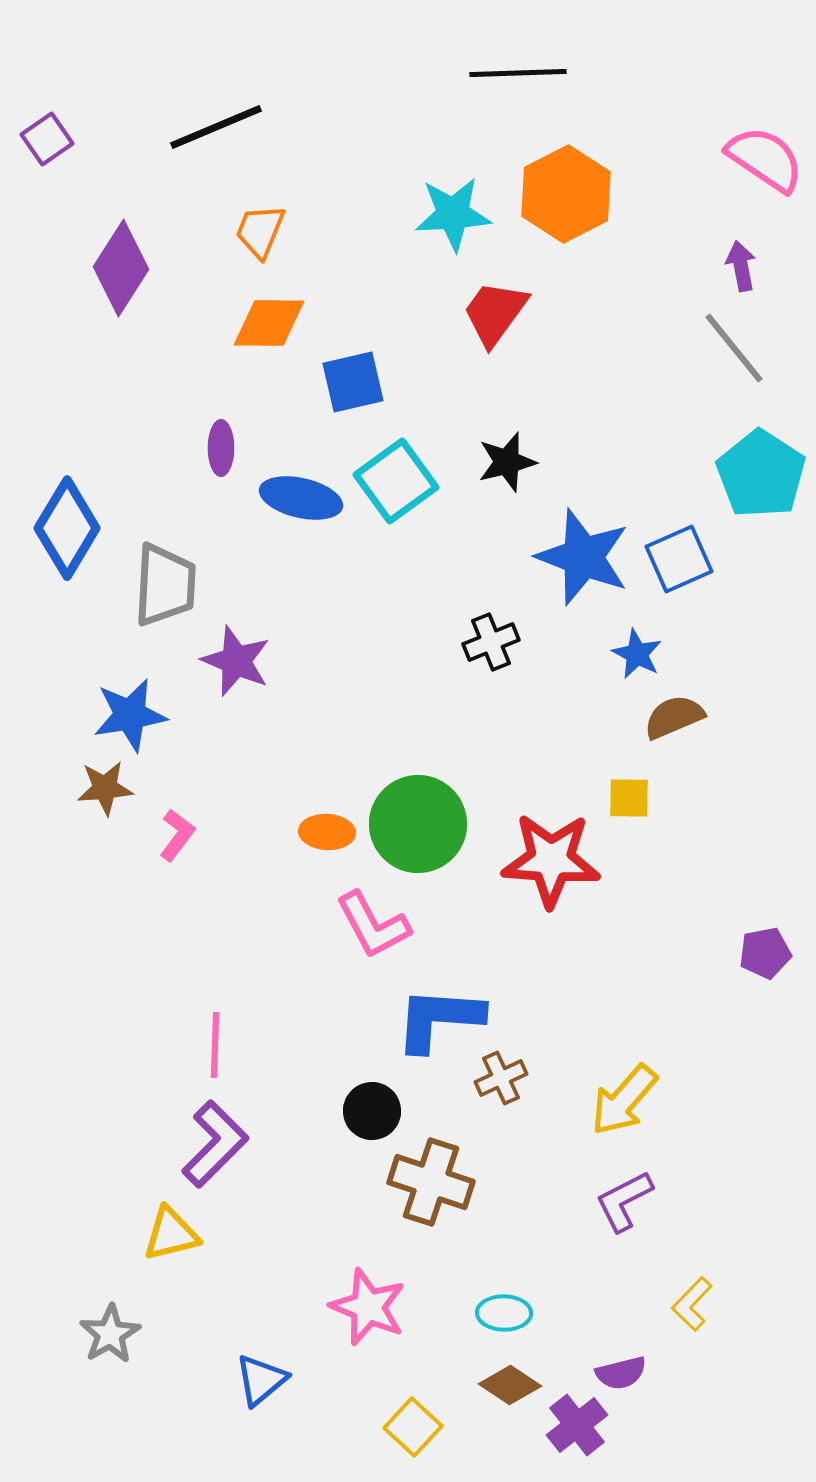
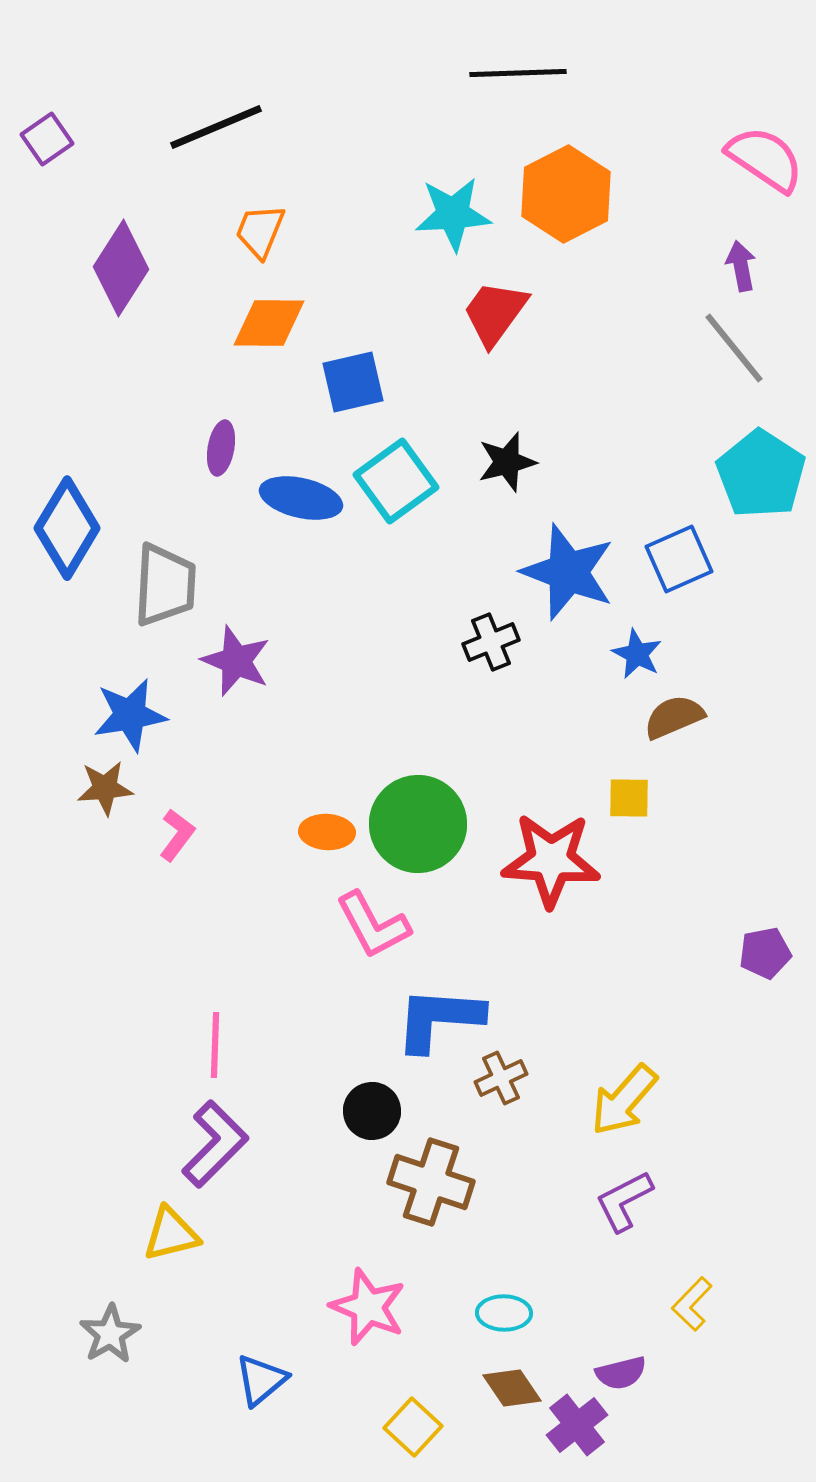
purple ellipse at (221, 448): rotated 10 degrees clockwise
blue star at (583, 557): moved 15 px left, 15 px down
brown diamond at (510, 1385): moved 2 px right, 3 px down; rotated 22 degrees clockwise
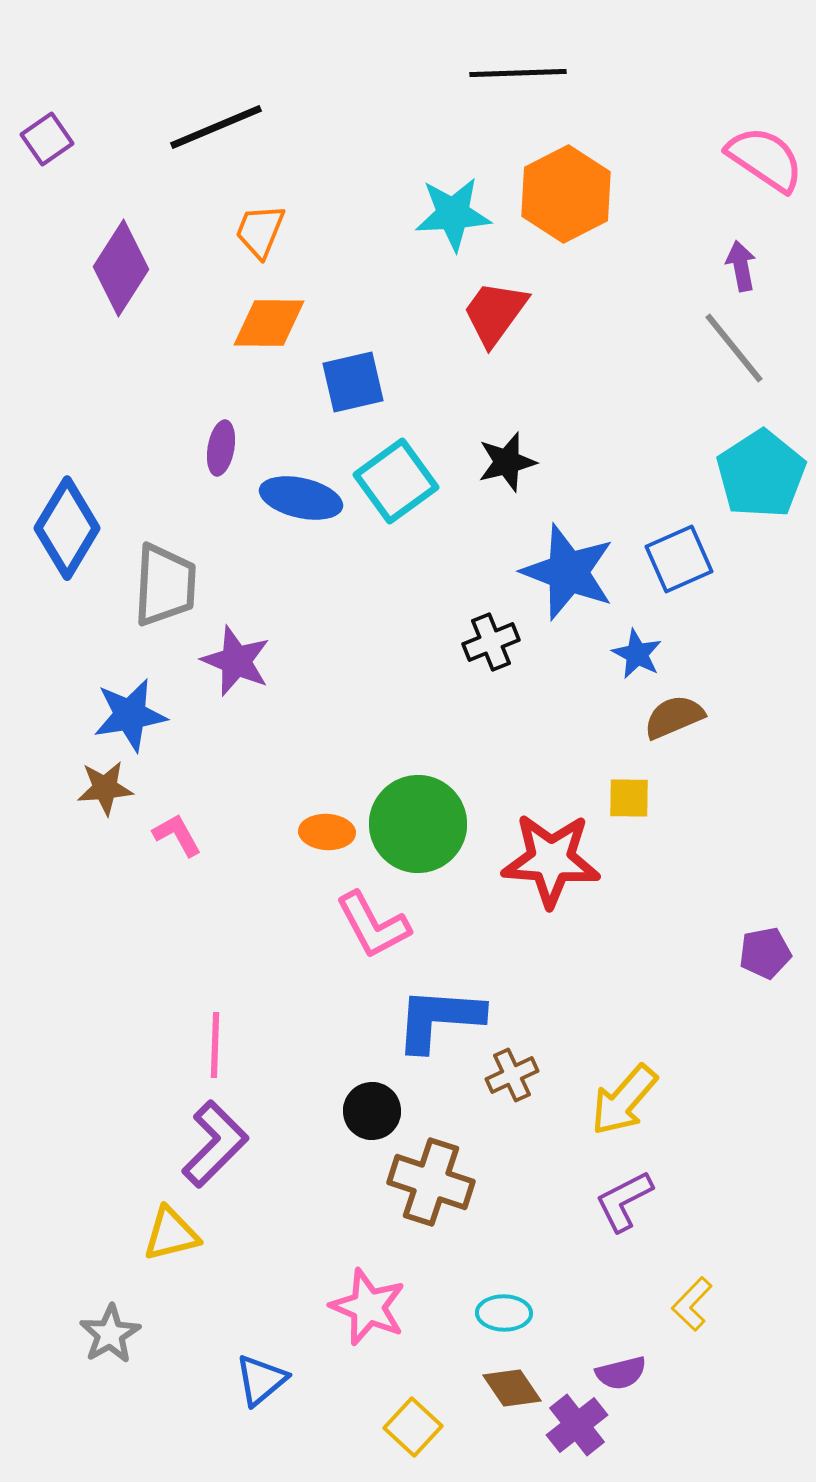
cyan pentagon at (761, 474): rotated 6 degrees clockwise
pink L-shape at (177, 835): rotated 66 degrees counterclockwise
brown cross at (501, 1078): moved 11 px right, 3 px up
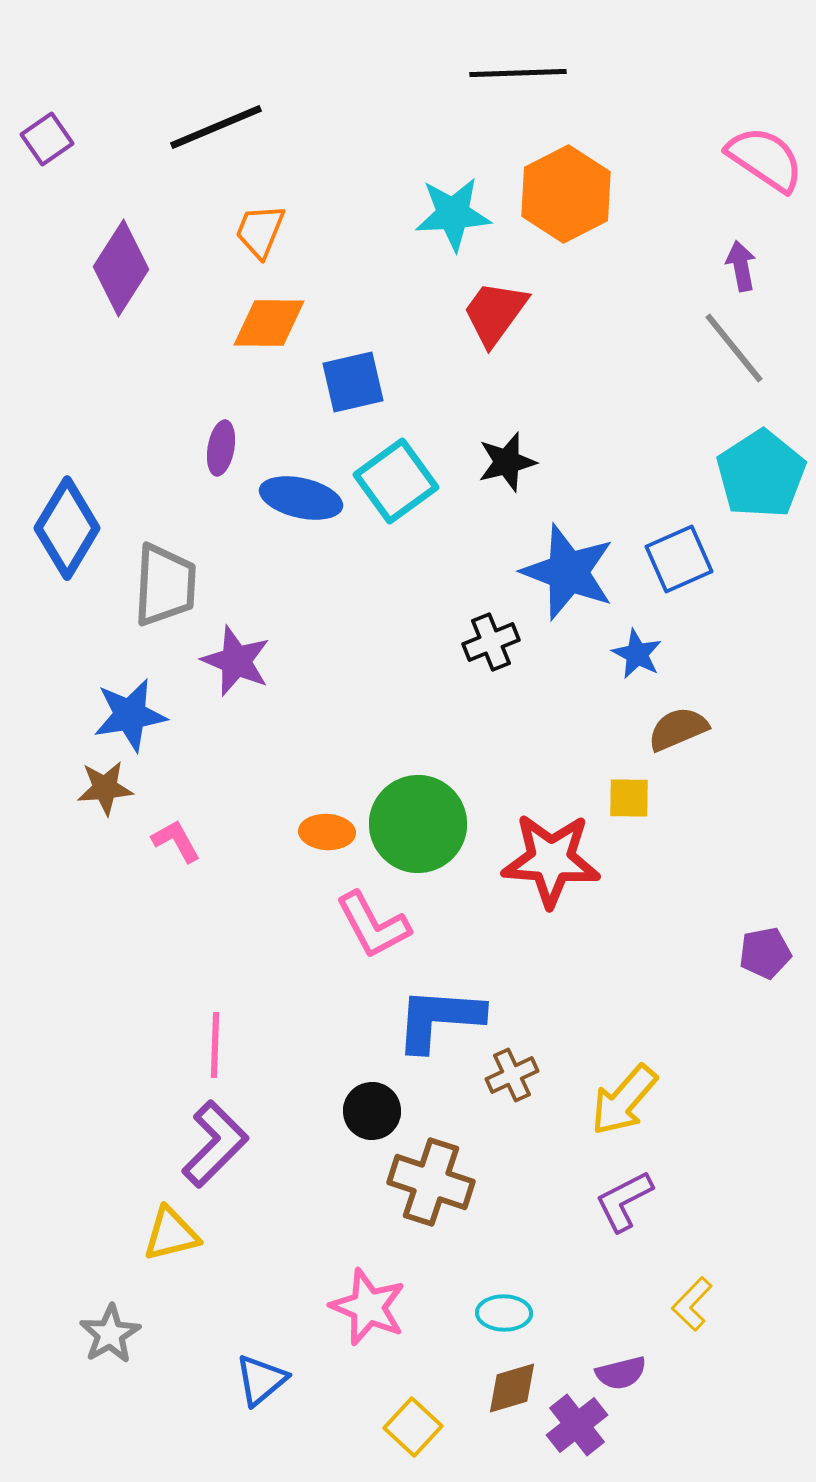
brown semicircle at (674, 717): moved 4 px right, 12 px down
pink L-shape at (177, 835): moved 1 px left, 6 px down
brown diamond at (512, 1388): rotated 72 degrees counterclockwise
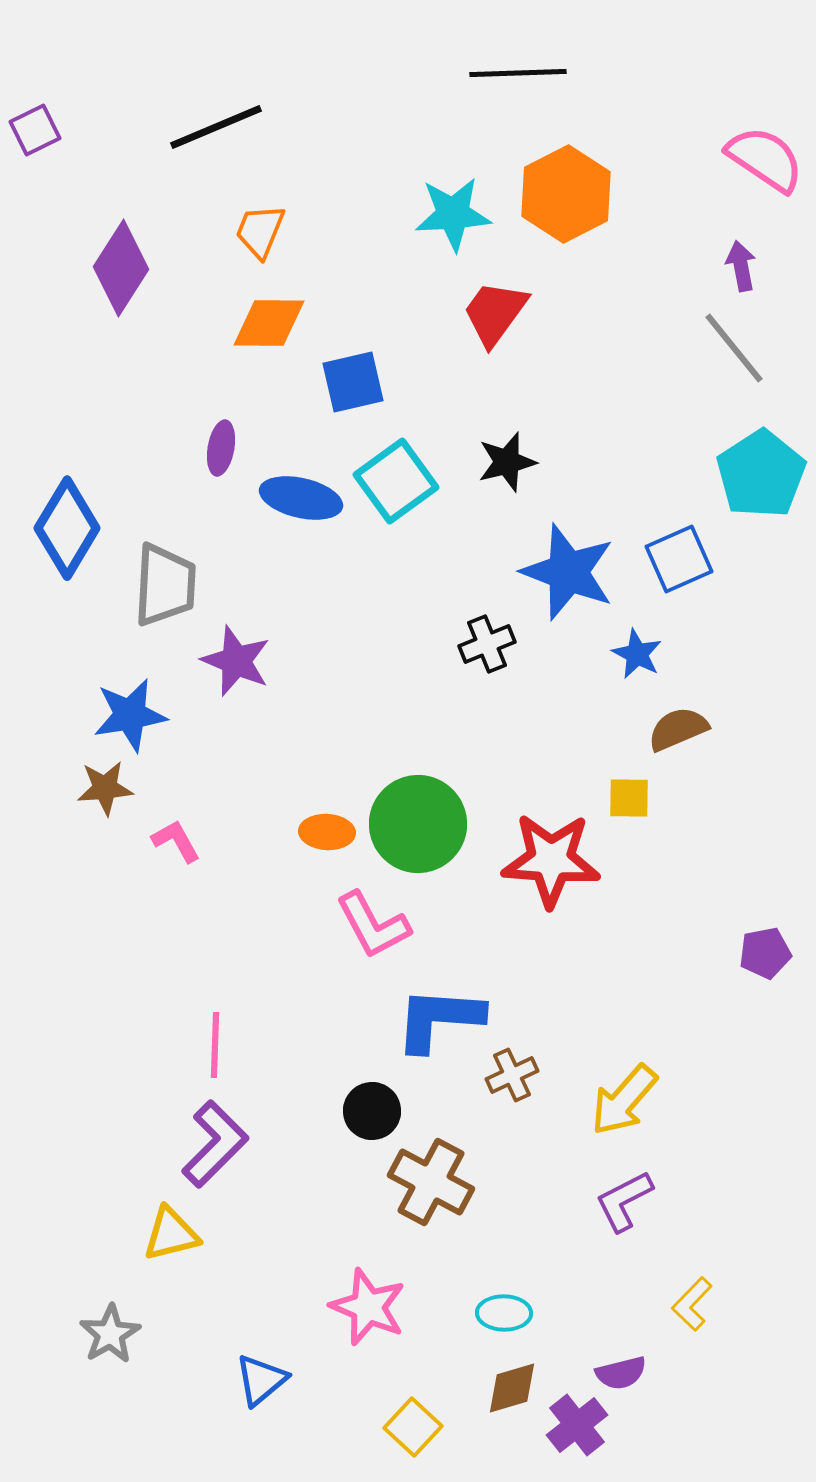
purple square at (47, 139): moved 12 px left, 9 px up; rotated 9 degrees clockwise
black cross at (491, 642): moved 4 px left, 2 px down
brown cross at (431, 1182): rotated 10 degrees clockwise
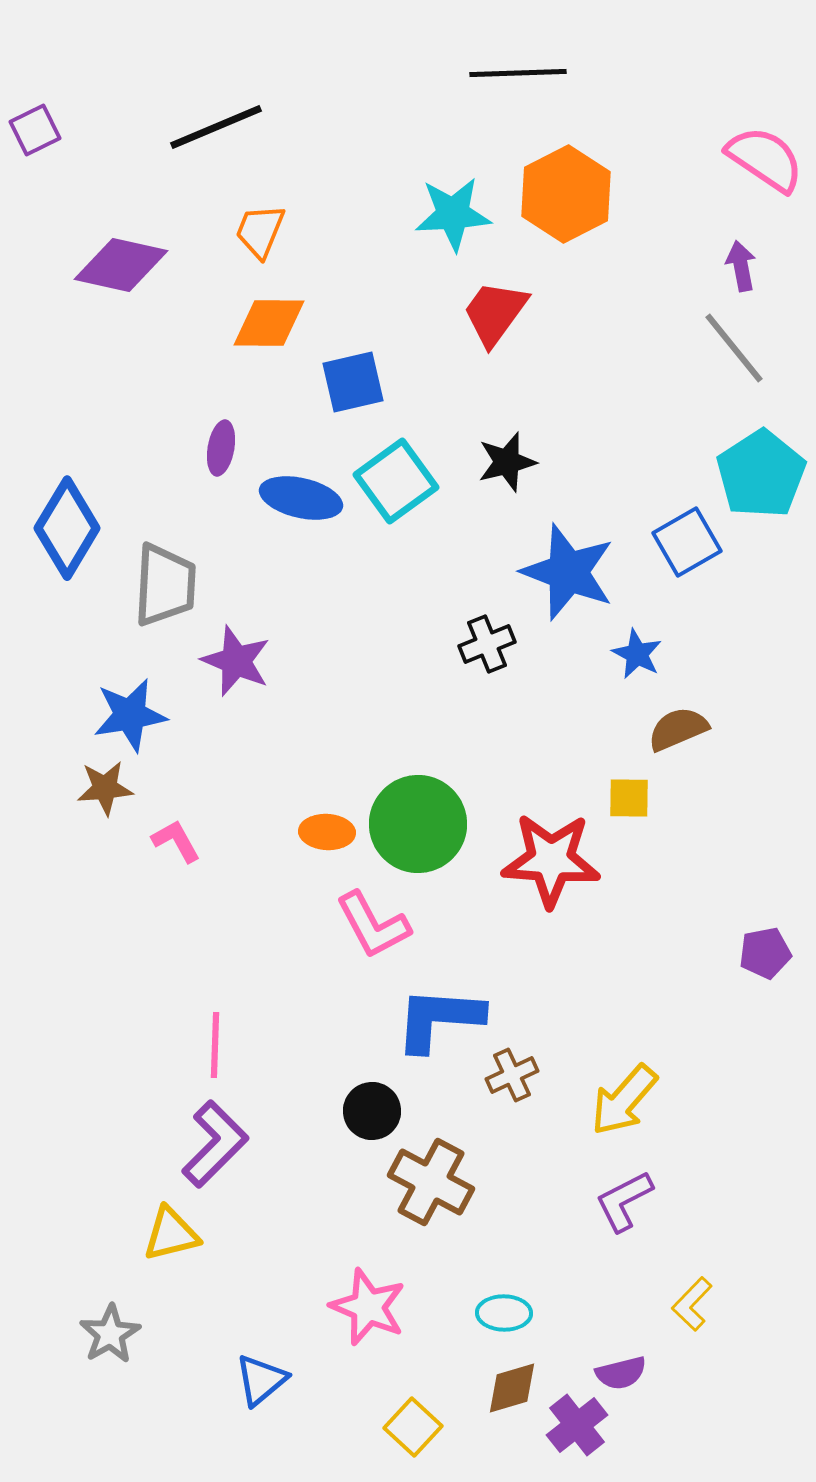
purple diamond at (121, 268): moved 3 px up; rotated 70 degrees clockwise
blue square at (679, 559): moved 8 px right, 17 px up; rotated 6 degrees counterclockwise
